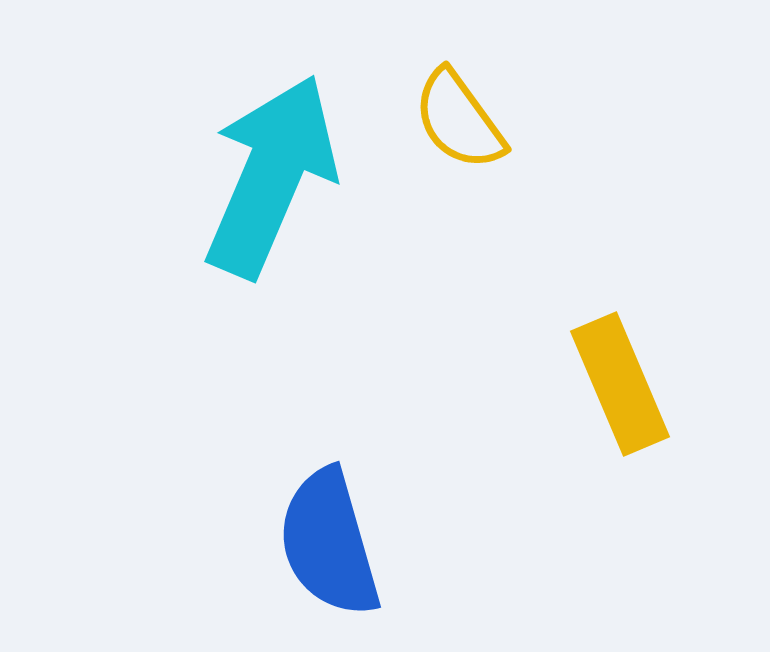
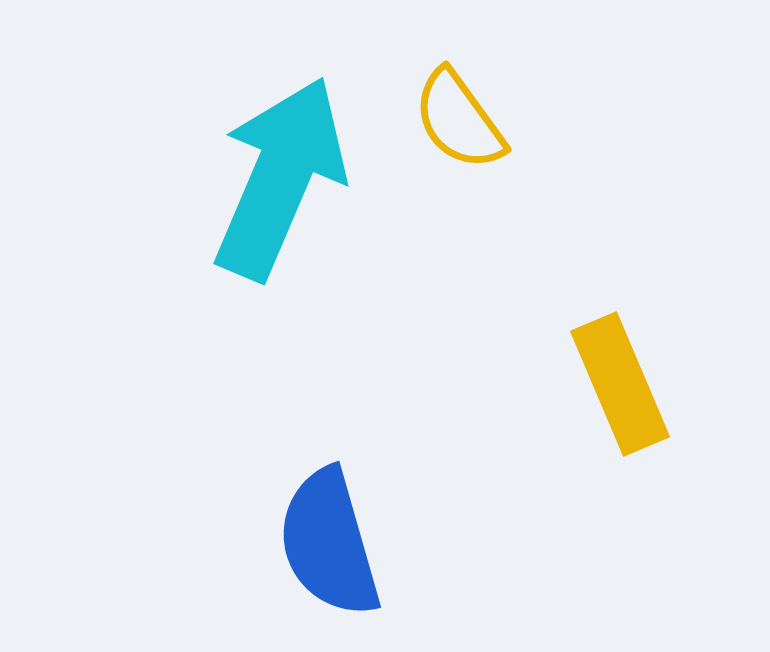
cyan arrow: moved 9 px right, 2 px down
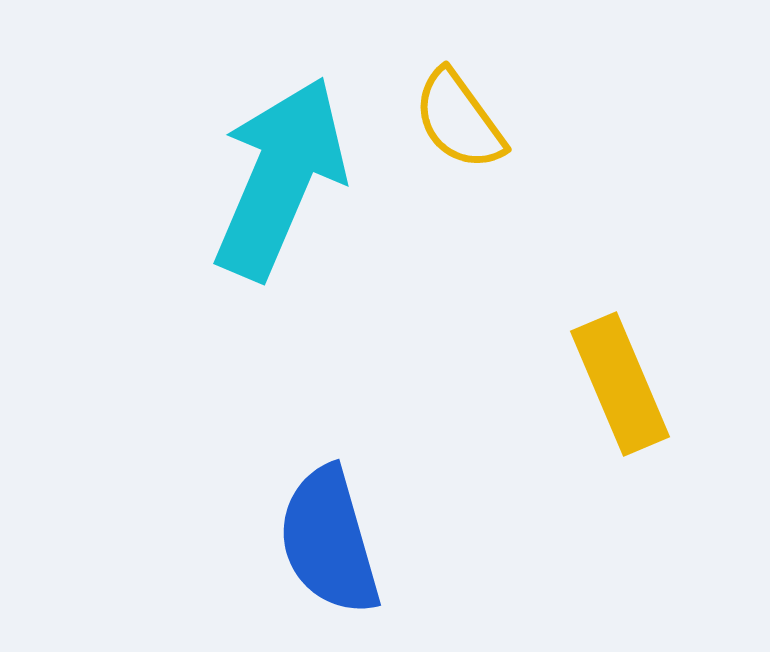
blue semicircle: moved 2 px up
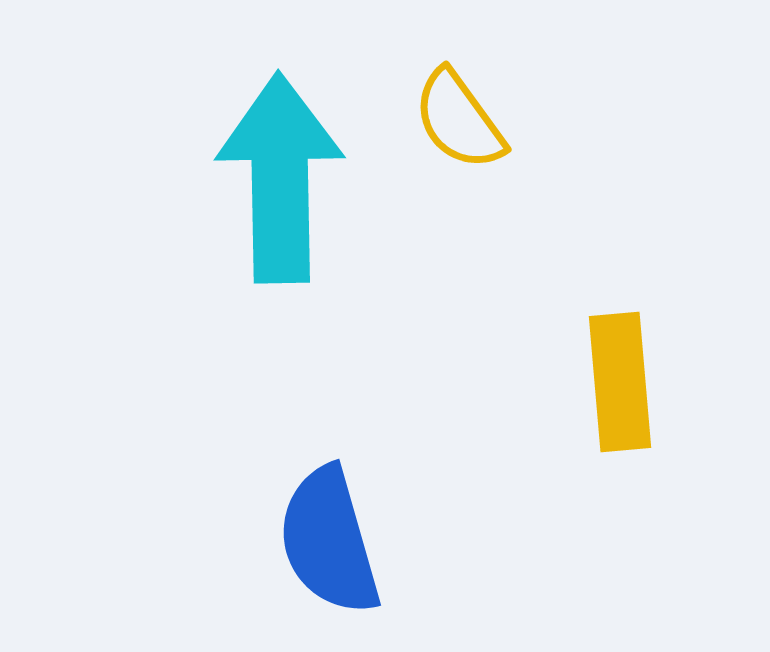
cyan arrow: rotated 24 degrees counterclockwise
yellow rectangle: moved 2 px up; rotated 18 degrees clockwise
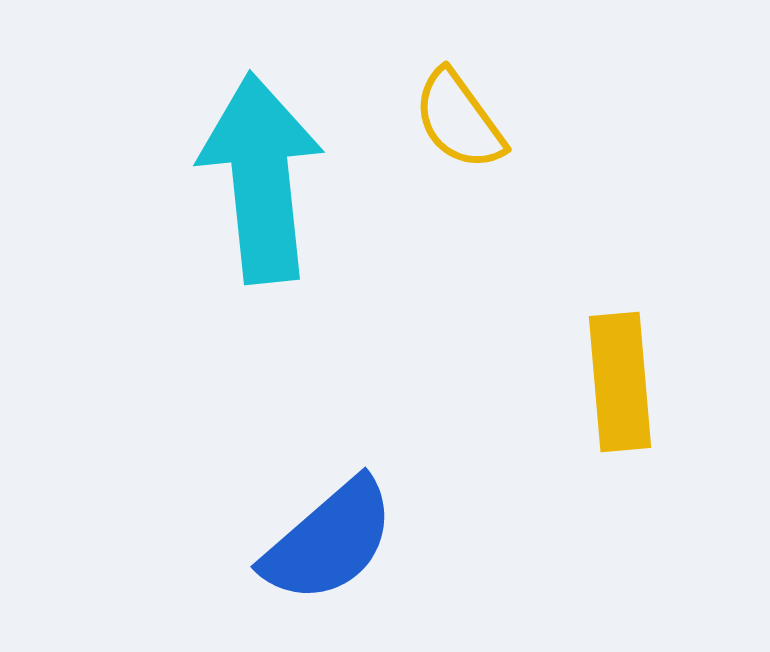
cyan arrow: moved 19 px left; rotated 5 degrees counterclockwise
blue semicircle: rotated 115 degrees counterclockwise
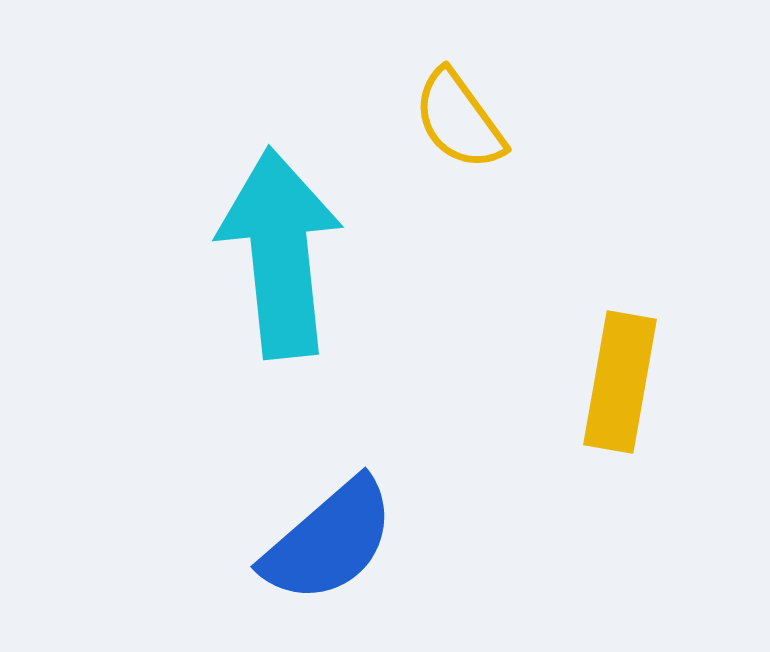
cyan arrow: moved 19 px right, 75 px down
yellow rectangle: rotated 15 degrees clockwise
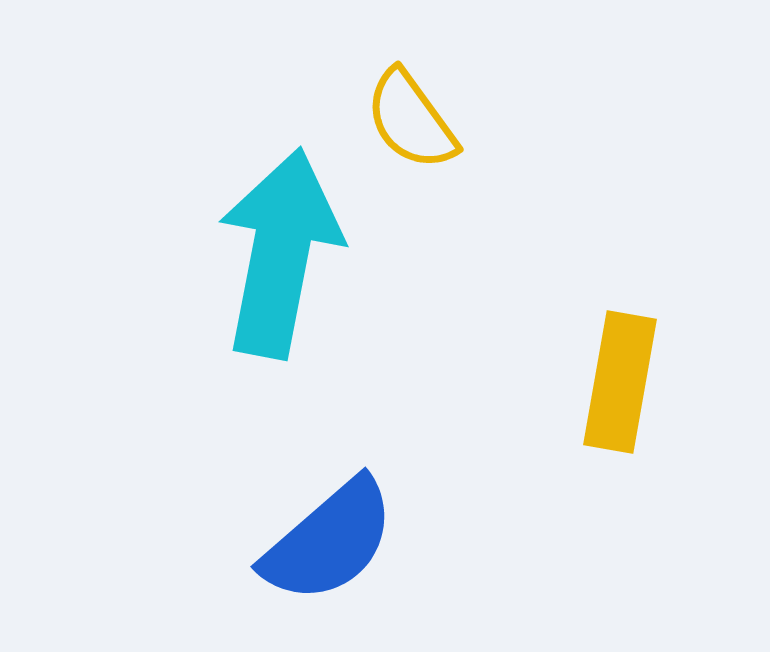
yellow semicircle: moved 48 px left
cyan arrow: rotated 17 degrees clockwise
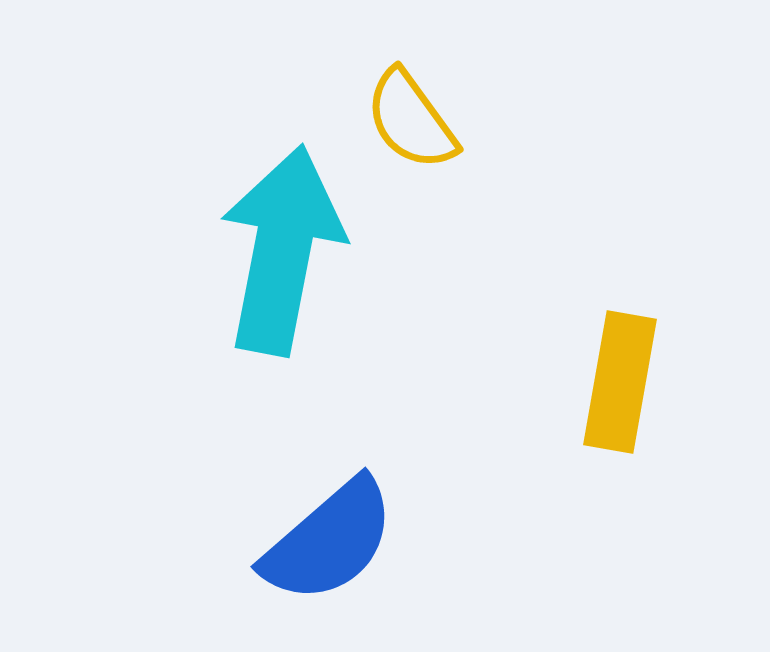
cyan arrow: moved 2 px right, 3 px up
